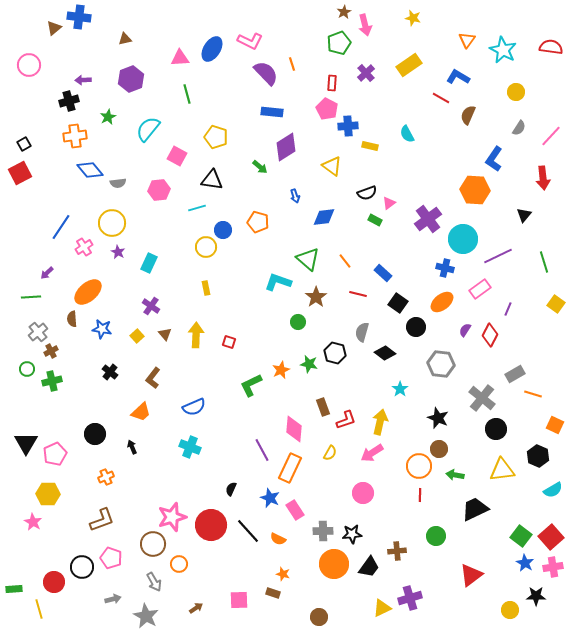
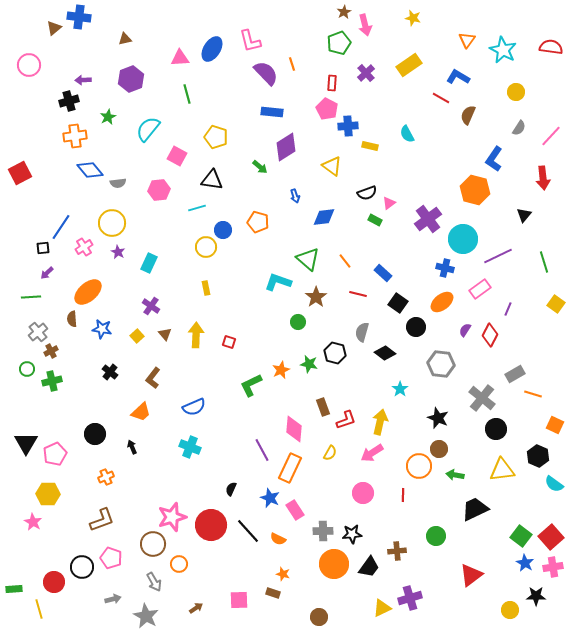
pink L-shape at (250, 41): rotated 50 degrees clockwise
black square at (24, 144): moved 19 px right, 104 px down; rotated 24 degrees clockwise
orange hexagon at (475, 190): rotated 12 degrees clockwise
cyan semicircle at (553, 490): moved 1 px right, 6 px up; rotated 66 degrees clockwise
red line at (420, 495): moved 17 px left
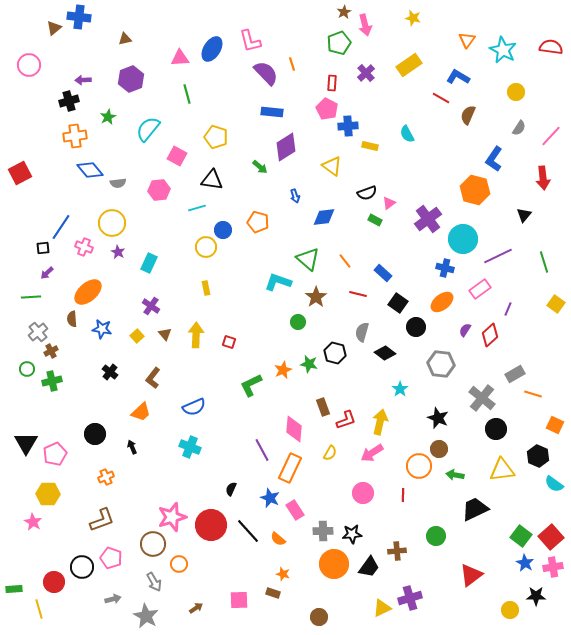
pink cross at (84, 247): rotated 36 degrees counterclockwise
red diamond at (490, 335): rotated 20 degrees clockwise
orange star at (281, 370): moved 2 px right
orange semicircle at (278, 539): rotated 14 degrees clockwise
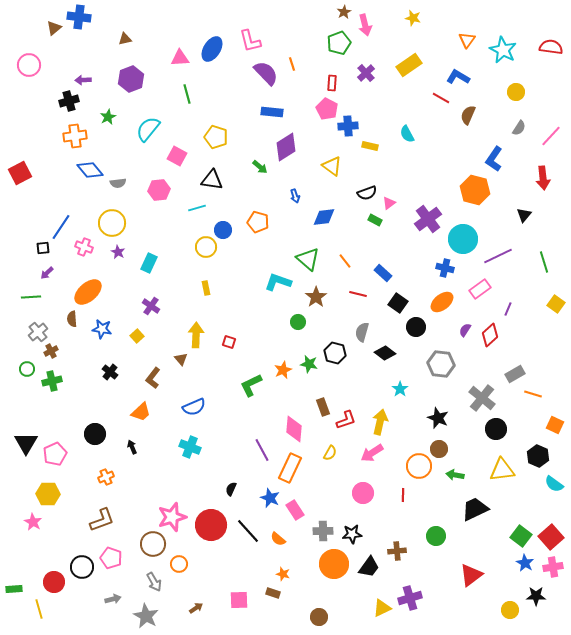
brown triangle at (165, 334): moved 16 px right, 25 px down
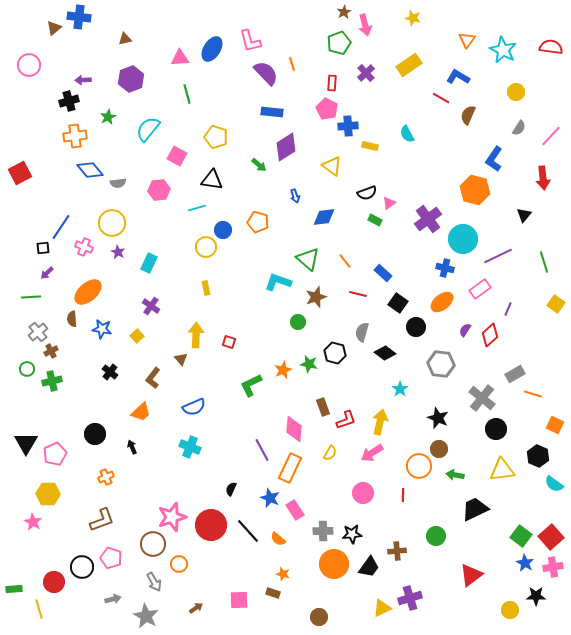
green arrow at (260, 167): moved 1 px left, 2 px up
brown star at (316, 297): rotated 15 degrees clockwise
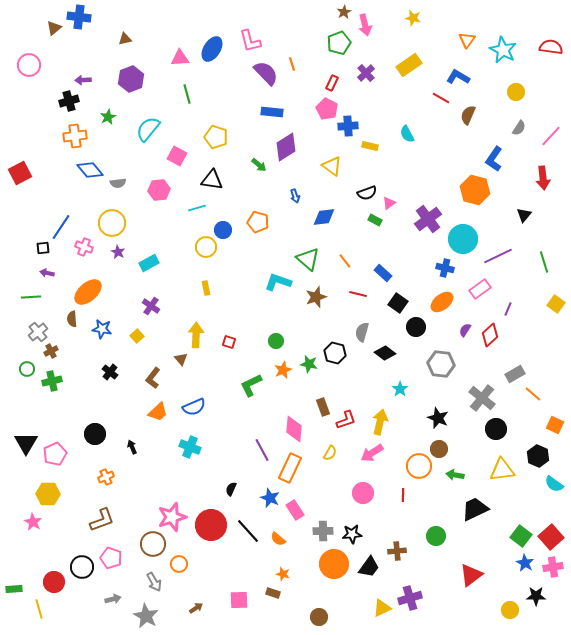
red rectangle at (332, 83): rotated 21 degrees clockwise
cyan rectangle at (149, 263): rotated 36 degrees clockwise
purple arrow at (47, 273): rotated 56 degrees clockwise
green circle at (298, 322): moved 22 px left, 19 px down
orange line at (533, 394): rotated 24 degrees clockwise
orange trapezoid at (141, 412): moved 17 px right
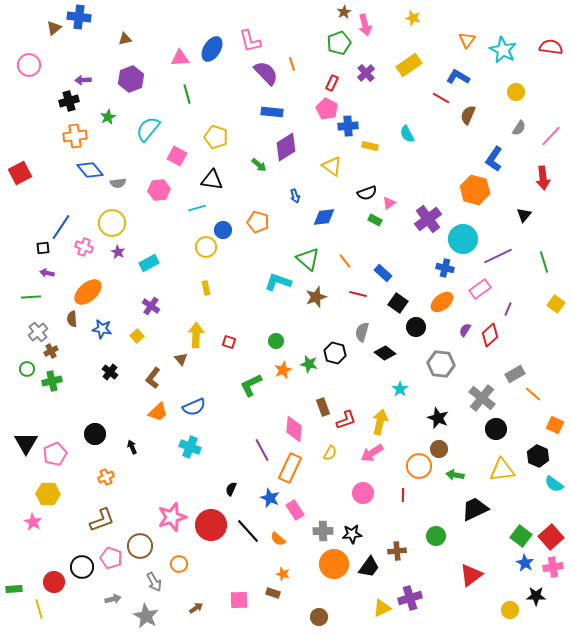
brown circle at (153, 544): moved 13 px left, 2 px down
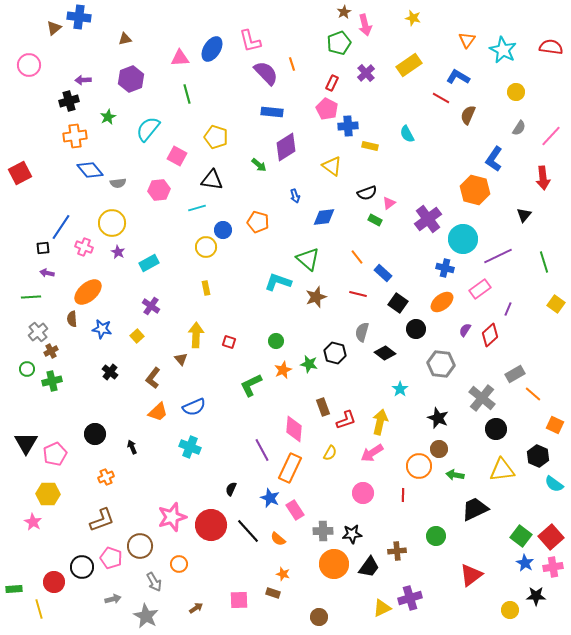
orange line at (345, 261): moved 12 px right, 4 px up
black circle at (416, 327): moved 2 px down
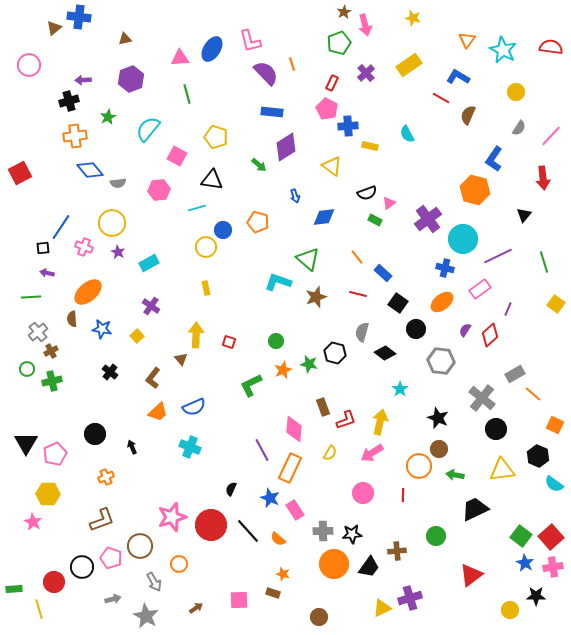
gray hexagon at (441, 364): moved 3 px up
